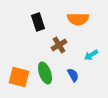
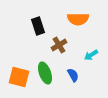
black rectangle: moved 4 px down
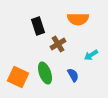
brown cross: moved 1 px left, 1 px up
orange square: moved 1 px left; rotated 10 degrees clockwise
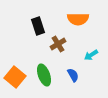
green ellipse: moved 1 px left, 2 px down
orange square: moved 3 px left; rotated 15 degrees clockwise
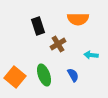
cyan arrow: rotated 40 degrees clockwise
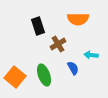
blue semicircle: moved 7 px up
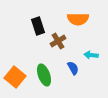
brown cross: moved 3 px up
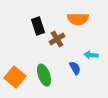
brown cross: moved 1 px left, 2 px up
blue semicircle: moved 2 px right
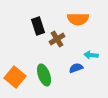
blue semicircle: moved 1 px right; rotated 80 degrees counterclockwise
